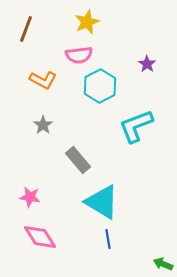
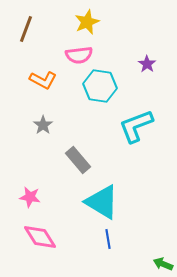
cyan hexagon: rotated 24 degrees counterclockwise
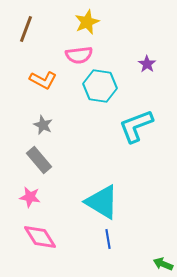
gray star: rotated 12 degrees counterclockwise
gray rectangle: moved 39 px left
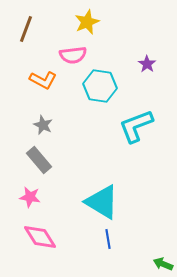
pink semicircle: moved 6 px left
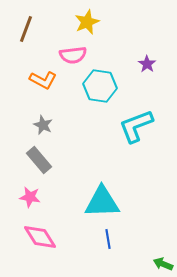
cyan triangle: rotated 33 degrees counterclockwise
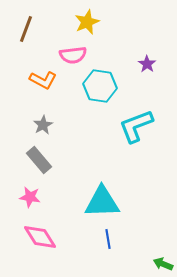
gray star: rotated 18 degrees clockwise
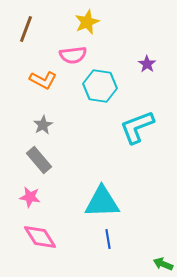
cyan L-shape: moved 1 px right, 1 px down
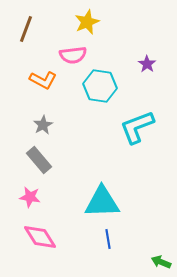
green arrow: moved 2 px left, 2 px up
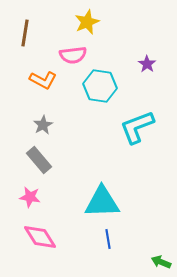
brown line: moved 1 px left, 4 px down; rotated 12 degrees counterclockwise
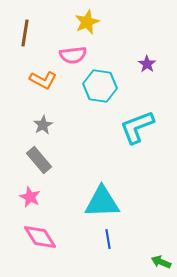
pink star: rotated 15 degrees clockwise
